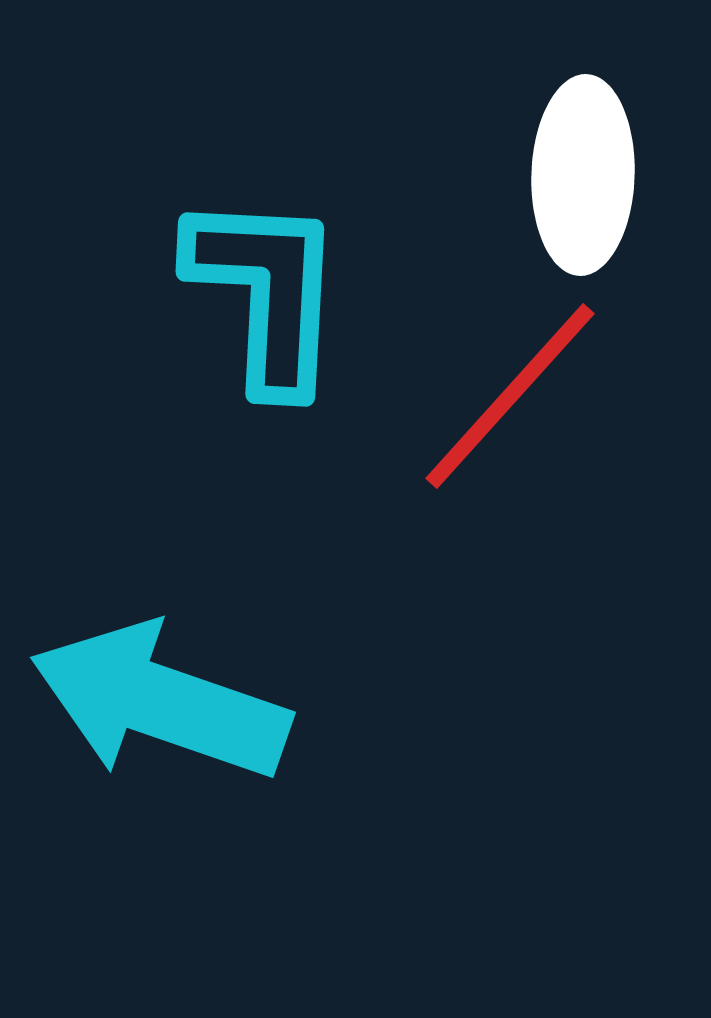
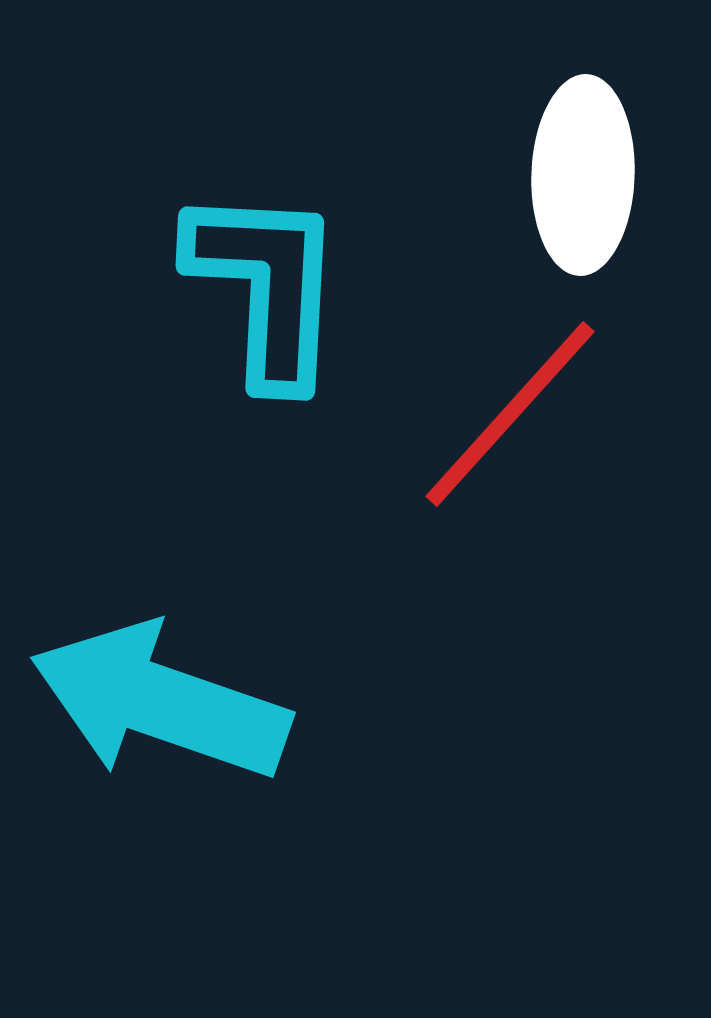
cyan L-shape: moved 6 px up
red line: moved 18 px down
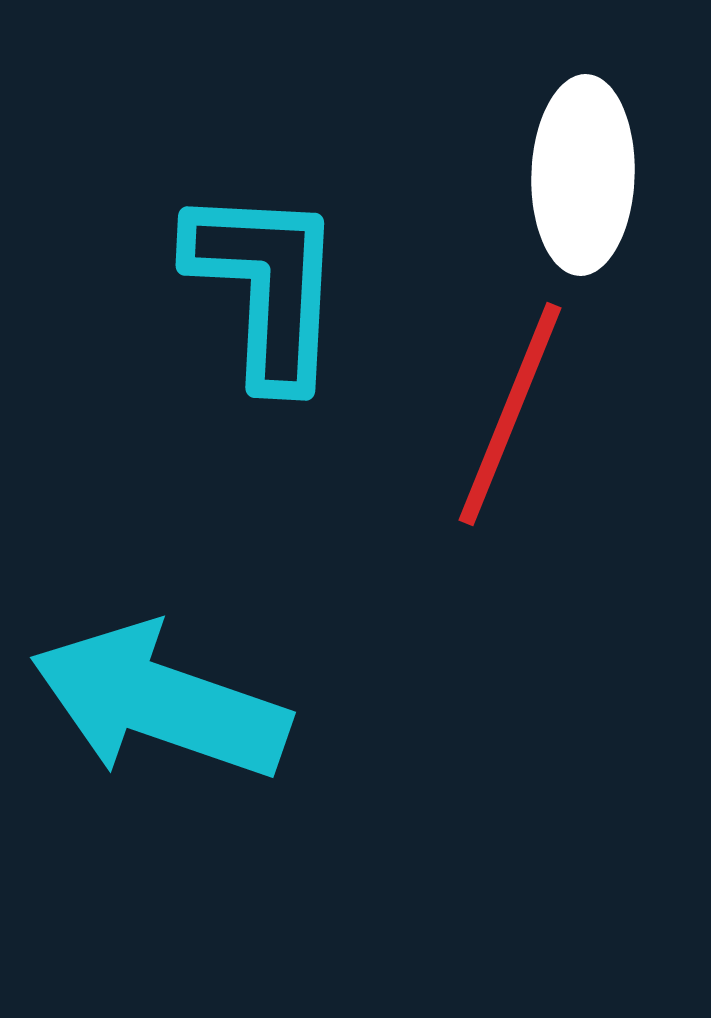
red line: rotated 20 degrees counterclockwise
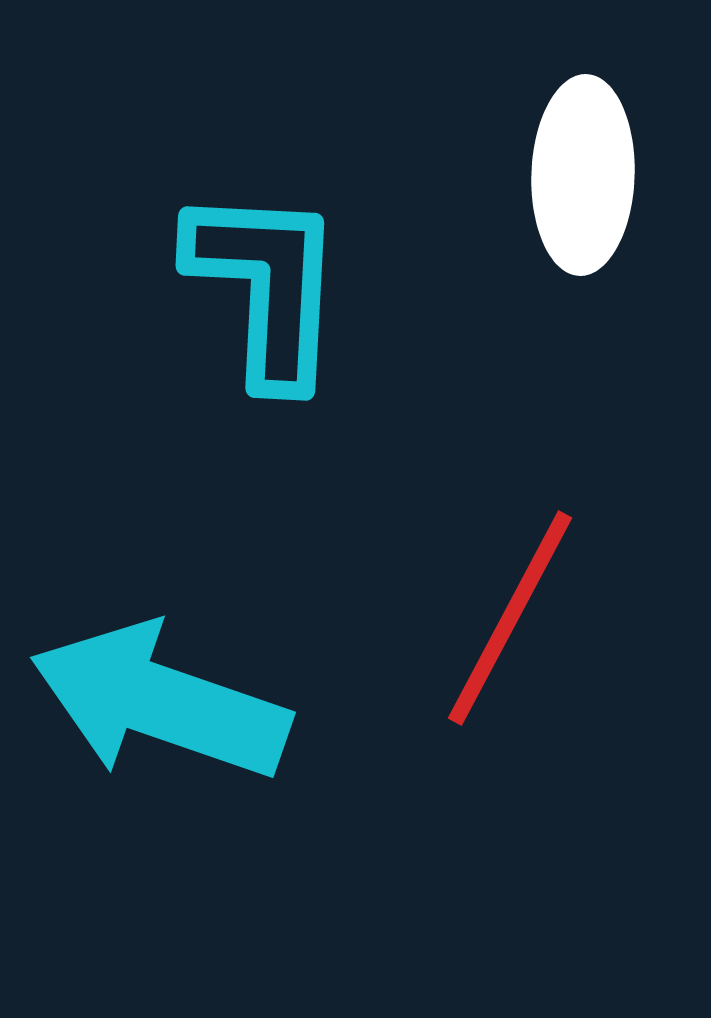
red line: moved 204 px down; rotated 6 degrees clockwise
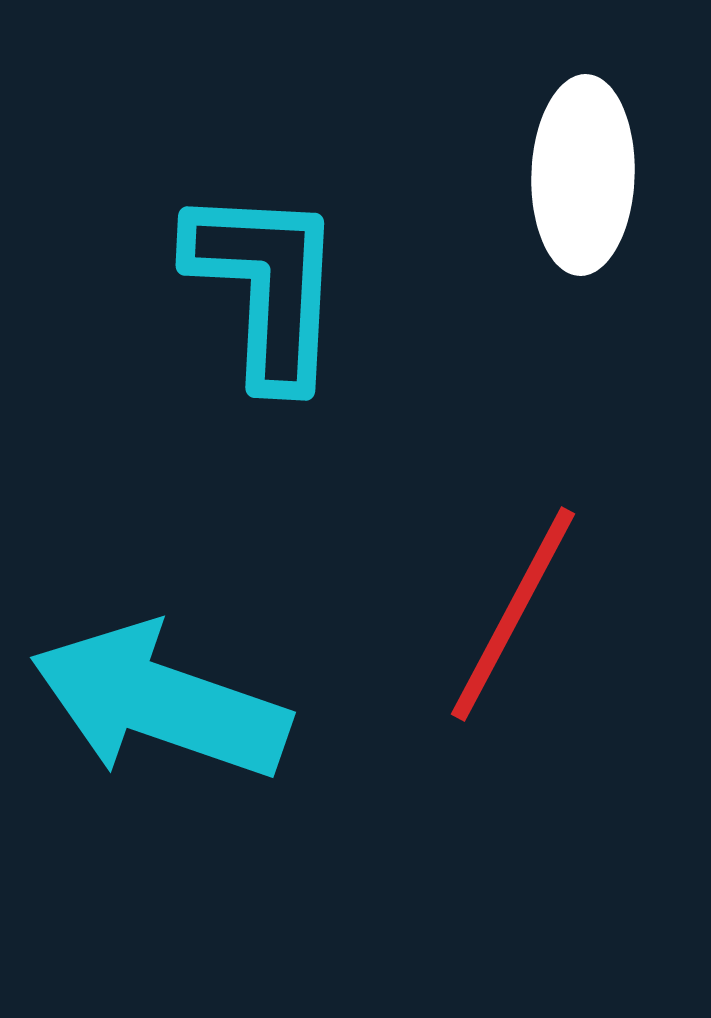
red line: moved 3 px right, 4 px up
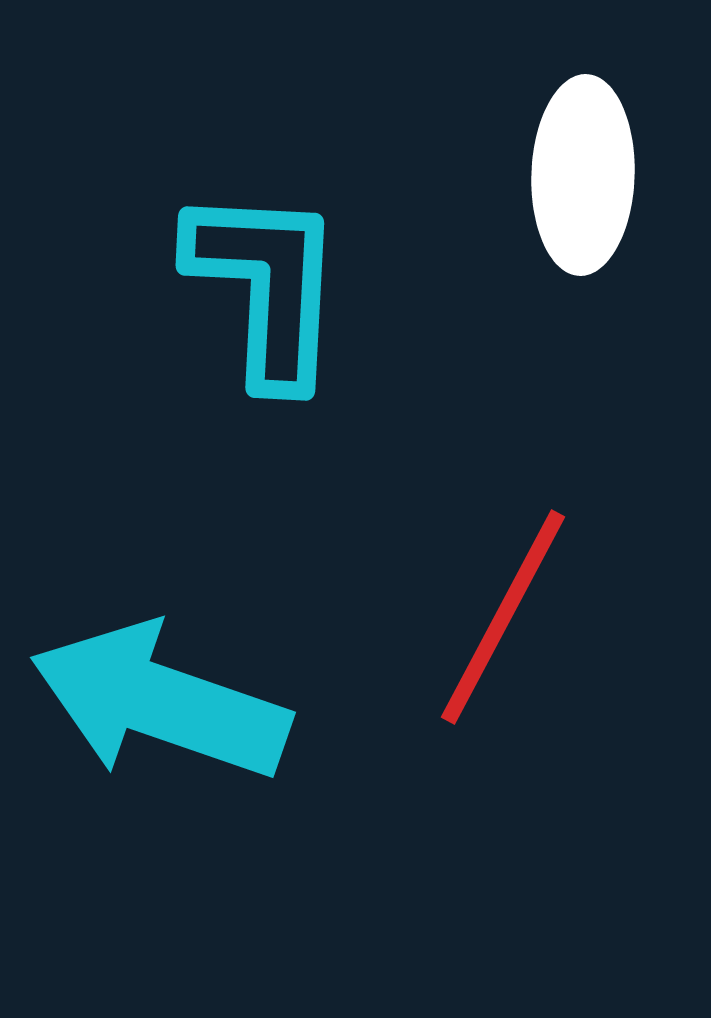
red line: moved 10 px left, 3 px down
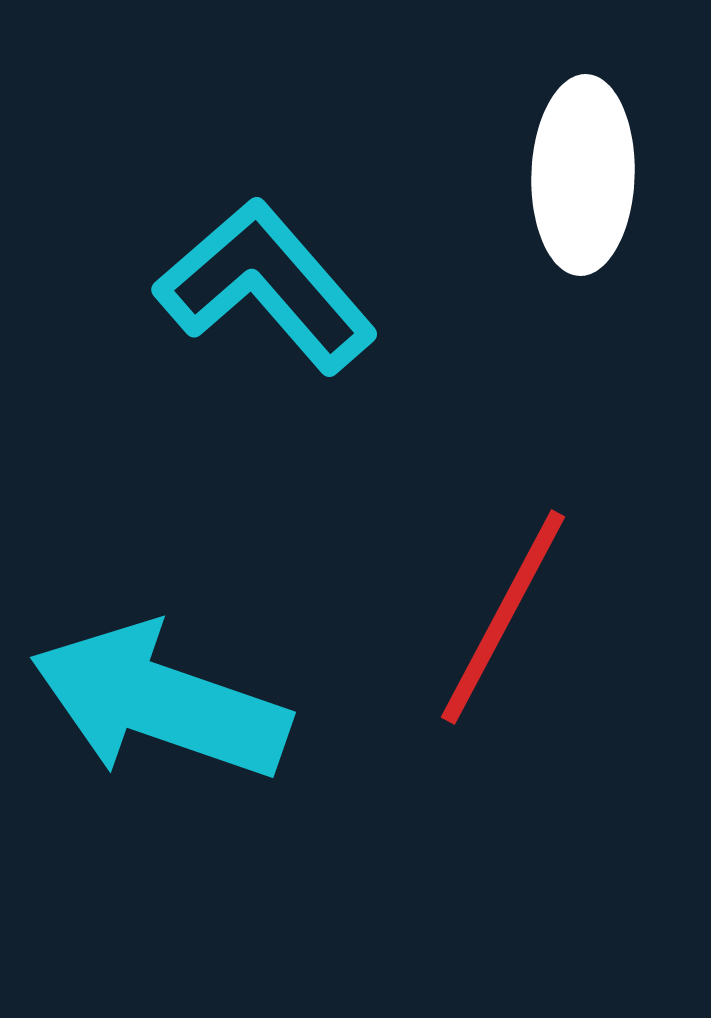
cyan L-shape: rotated 44 degrees counterclockwise
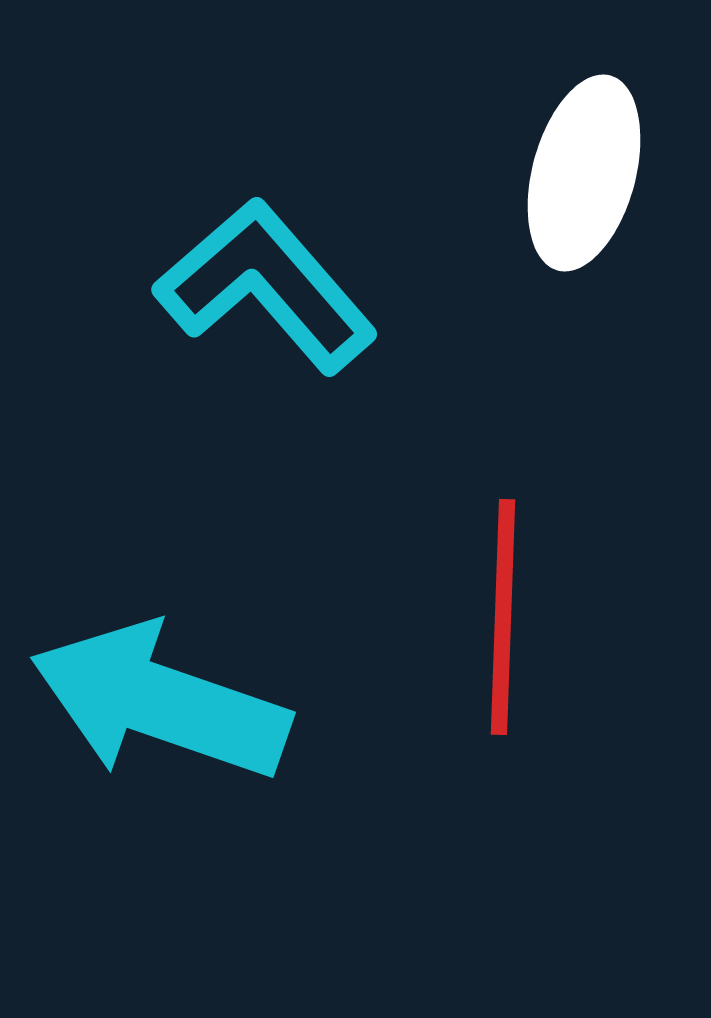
white ellipse: moved 1 px right, 2 px up; rotated 13 degrees clockwise
red line: rotated 26 degrees counterclockwise
